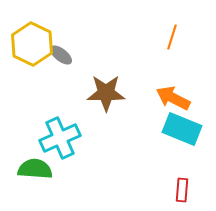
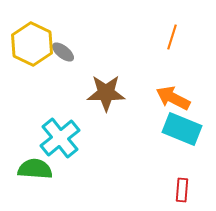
gray ellipse: moved 2 px right, 3 px up
cyan cross: rotated 15 degrees counterclockwise
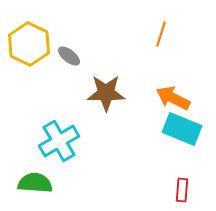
orange line: moved 11 px left, 3 px up
yellow hexagon: moved 3 px left
gray ellipse: moved 6 px right, 4 px down
cyan cross: moved 1 px left, 3 px down; rotated 9 degrees clockwise
green semicircle: moved 14 px down
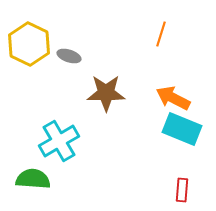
gray ellipse: rotated 20 degrees counterclockwise
green semicircle: moved 2 px left, 4 px up
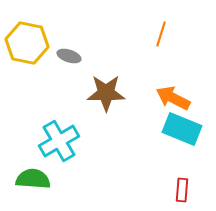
yellow hexagon: moved 2 px left, 1 px up; rotated 15 degrees counterclockwise
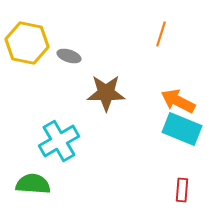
orange arrow: moved 5 px right, 3 px down
green semicircle: moved 5 px down
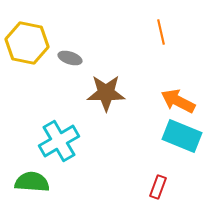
orange line: moved 2 px up; rotated 30 degrees counterclockwise
gray ellipse: moved 1 px right, 2 px down
cyan rectangle: moved 7 px down
green semicircle: moved 1 px left, 2 px up
red rectangle: moved 24 px left, 3 px up; rotated 15 degrees clockwise
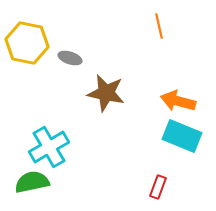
orange line: moved 2 px left, 6 px up
brown star: rotated 12 degrees clockwise
orange arrow: rotated 12 degrees counterclockwise
cyan cross: moved 10 px left, 6 px down
green semicircle: rotated 16 degrees counterclockwise
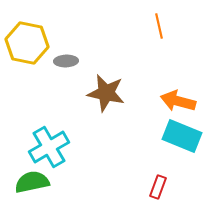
gray ellipse: moved 4 px left, 3 px down; rotated 20 degrees counterclockwise
